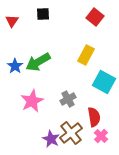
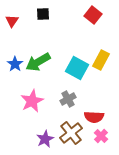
red square: moved 2 px left, 2 px up
yellow rectangle: moved 15 px right, 5 px down
blue star: moved 2 px up
cyan square: moved 27 px left, 14 px up
red semicircle: rotated 102 degrees clockwise
purple star: moved 6 px left; rotated 18 degrees clockwise
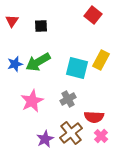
black square: moved 2 px left, 12 px down
blue star: rotated 21 degrees clockwise
cyan square: rotated 15 degrees counterclockwise
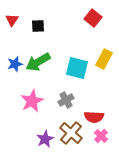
red square: moved 3 px down
red triangle: moved 1 px up
black square: moved 3 px left
yellow rectangle: moved 3 px right, 1 px up
gray cross: moved 2 px left, 1 px down
brown cross: rotated 10 degrees counterclockwise
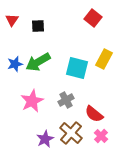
red semicircle: moved 3 px up; rotated 36 degrees clockwise
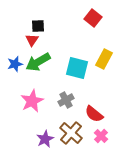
red triangle: moved 20 px right, 20 px down
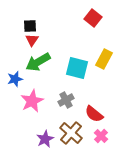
black square: moved 8 px left
blue star: moved 15 px down
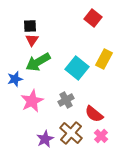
cyan square: rotated 25 degrees clockwise
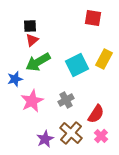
red square: rotated 30 degrees counterclockwise
red triangle: rotated 16 degrees clockwise
cyan square: moved 3 px up; rotated 25 degrees clockwise
red semicircle: moved 2 px right; rotated 96 degrees counterclockwise
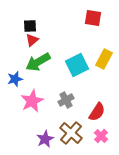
red semicircle: moved 1 px right, 2 px up
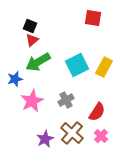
black square: rotated 24 degrees clockwise
yellow rectangle: moved 8 px down
brown cross: moved 1 px right
